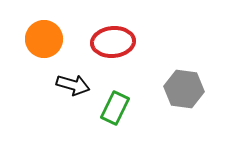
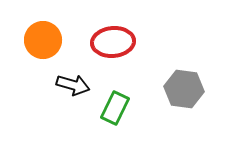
orange circle: moved 1 px left, 1 px down
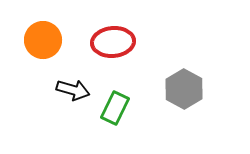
black arrow: moved 5 px down
gray hexagon: rotated 21 degrees clockwise
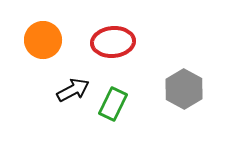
black arrow: rotated 44 degrees counterclockwise
green rectangle: moved 2 px left, 4 px up
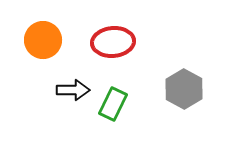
black arrow: rotated 28 degrees clockwise
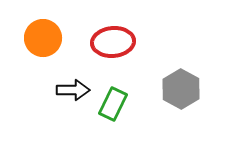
orange circle: moved 2 px up
gray hexagon: moved 3 px left
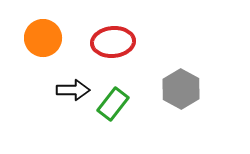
green rectangle: rotated 12 degrees clockwise
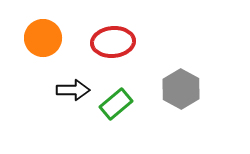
green rectangle: moved 3 px right; rotated 12 degrees clockwise
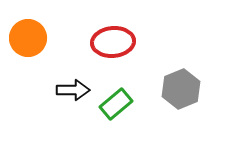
orange circle: moved 15 px left
gray hexagon: rotated 9 degrees clockwise
